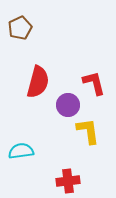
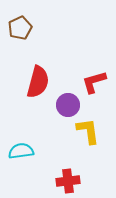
red L-shape: moved 1 px up; rotated 92 degrees counterclockwise
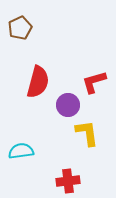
yellow L-shape: moved 1 px left, 2 px down
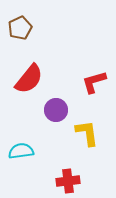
red semicircle: moved 9 px left, 3 px up; rotated 24 degrees clockwise
purple circle: moved 12 px left, 5 px down
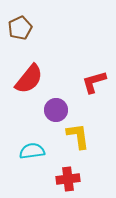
yellow L-shape: moved 9 px left, 3 px down
cyan semicircle: moved 11 px right
red cross: moved 2 px up
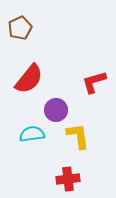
cyan semicircle: moved 17 px up
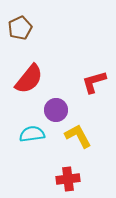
yellow L-shape: rotated 20 degrees counterclockwise
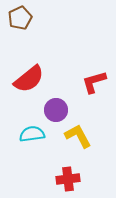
brown pentagon: moved 10 px up
red semicircle: rotated 12 degrees clockwise
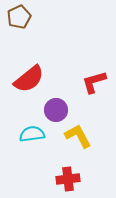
brown pentagon: moved 1 px left, 1 px up
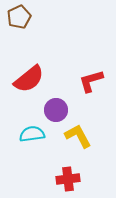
red L-shape: moved 3 px left, 1 px up
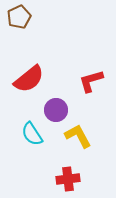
cyan semicircle: rotated 115 degrees counterclockwise
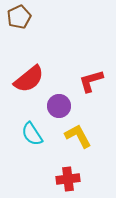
purple circle: moved 3 px right, 4 px up
